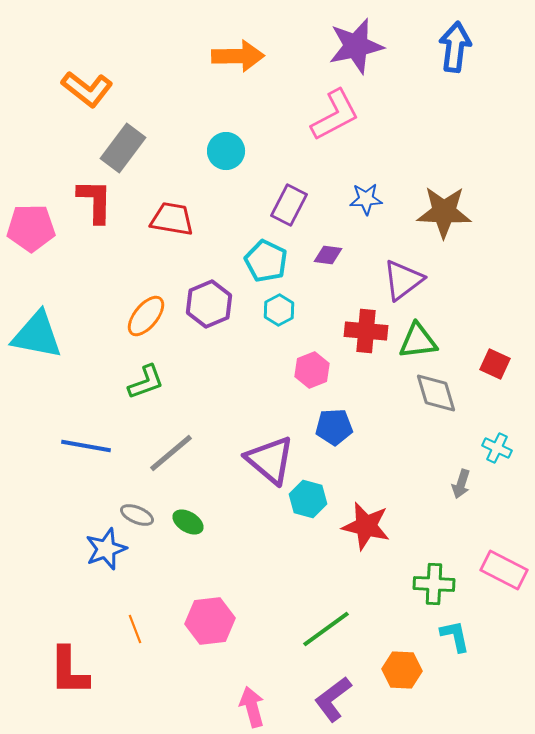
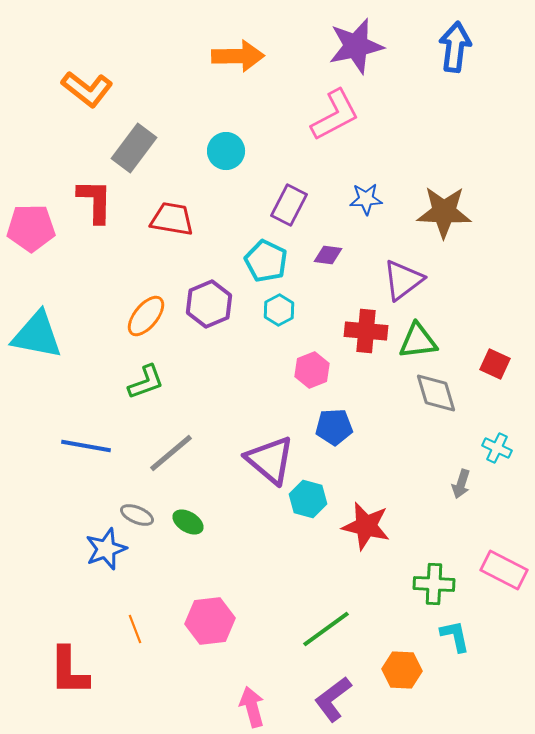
gray rectangle at (123, 148): moved 11 px right
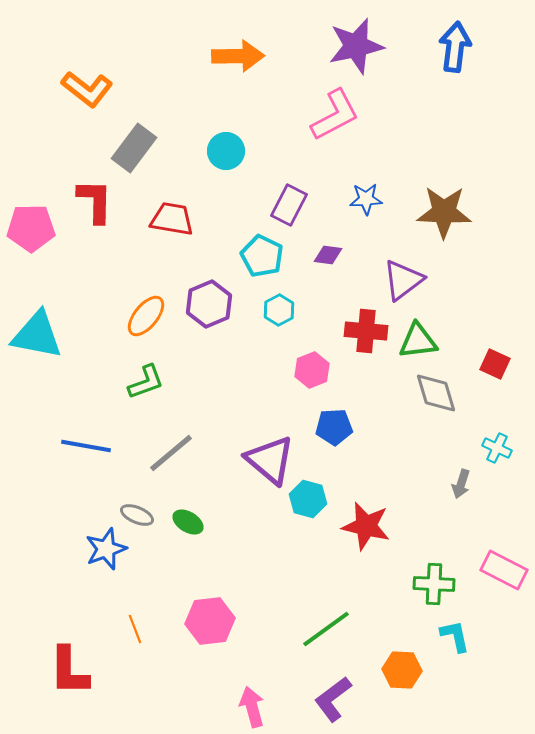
cyan pentagon at (266, 261): moved 4 px left, 5 px up
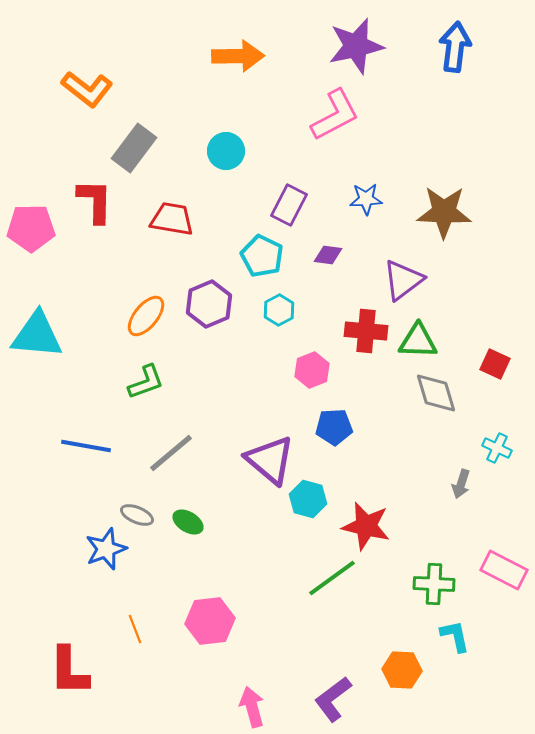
cyan triangle at (37, 335): rotated 6 degrees counterclockwise
green triangle at (418, 341): rotated 9 degrees clockwise
green line at (326, 629): moved 6 px right, 51 px up
